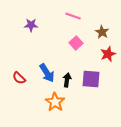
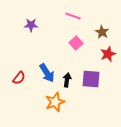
red semicircle: rotated 96 degrees counterclockwise
orange star: rotated 18 degrees clockwise
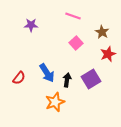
purple square: rotated 36 degrees counterclockwise
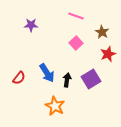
pink line: moved 3 px right
orange star: moved 4 px down; rotated 24 degrees counterclockwise
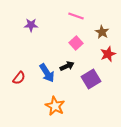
black arrow: moved 14 px up; rotated 56 degrees clockwise
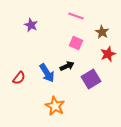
purple star: rotated 24 degrees clockwise
pink square: rotated 24 degrees counterclockwise
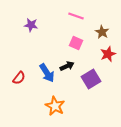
purple star: rotated 16 degrees counterclockwise
